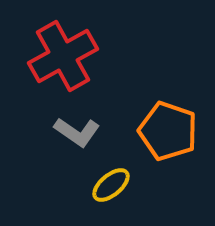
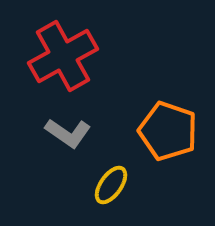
gray L-shape: moved 9 px left, 1 px down
yellow ellipse: rotated 15 degrees counterclockwise
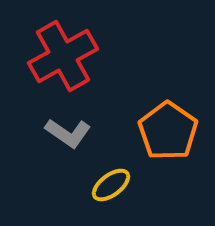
orange pentagon: rotated 16 degrees clockwise
yellow ellipse: rotated 18 degrees clockwise
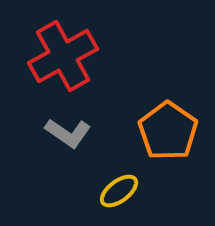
yellow ellipse: moved 8 px right, 6 px down
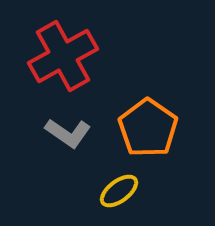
orange pentagon: moved 20 px left, 3 px up
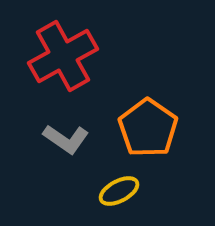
gray L-shape: moved 2 px left, 6 px down
yellow ellipse: rotated 9 degrees clockwise
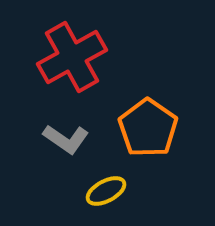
red cross: moved 9 px right, 1 px down
yellow ellipse: moved 13 px left
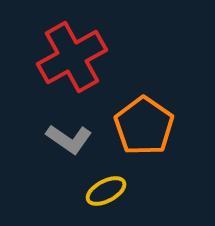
orange pentagon: moved 4 px left, 2 px up
gray L-shape: moved 3 px right
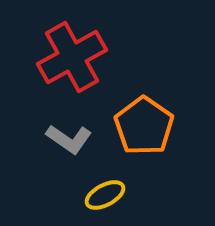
yellow ellipse: moved 1 px left, 4 px down
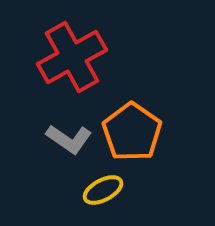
orange pentagon: moved 12 px left, 6 px down
yellow ellipse: moved 2 px left, 5 px up
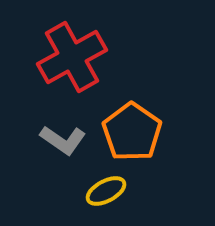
gray L-shape: moved 6 px left, 1 px down
yellow ellipse: moved 3 px right, 1 px down
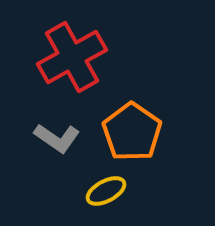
gray L-shape: moved 6 px left, 2 px up
